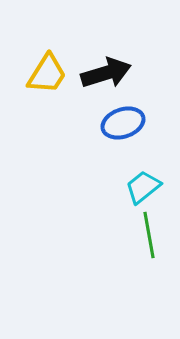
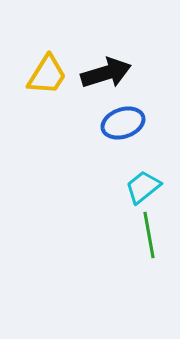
yellow trapezoid: moved 1 px down
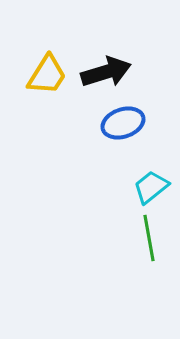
black arrow: moved 1 px up
cyan trapezoid: moved 8 px right
green line: moved 3 px down
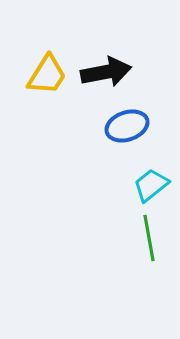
black arrow: rotated 6 degrees clockwise
blue ellipse: moved 4 px right, 3 px down
cyan trapezoid: moved 2 px up
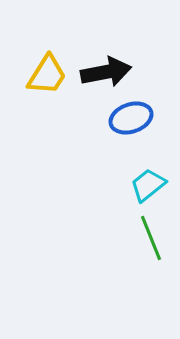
blue ellipse: moved 4 px right, 8 px up
cyan trapezoid: moved 3 px left
green line: moved 2 px right; rotated 12 degrees counterclockwise
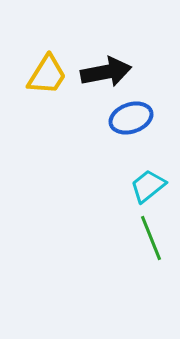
cyan trapezoid: moved 1 px down
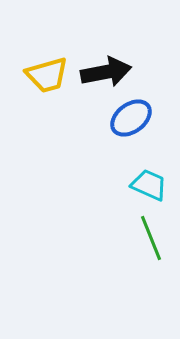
yellow trapezoid: rotated 42 degrees clockwise
blue ellipse: rotated 18 degrees counterclockwise
cyan trapezoid: moved 1 px right, 1 px up; rotated 63 degrees clockwise
